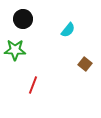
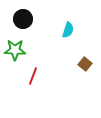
cyan semicircle: rotated 21 degrees counterclockwise
red line: moved 9 px up
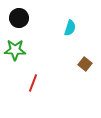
black circle: moved 4 px left, 1 px up
cyan semicircle: moved 2 px right, 2 px up
red line: moved 7 px down
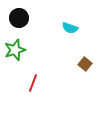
cyan semicircle: rotated 91 degrees clockwise
green star: rotated 20 degrees counterclockwise
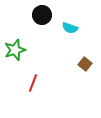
black circle: moved 23 px right, 3 px up
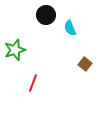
black circle: moved 4 px right
cyan semicircle: rotated 49 degrees clockwise
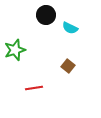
cyan semicircle: rotated 42 degrees counterclockwise
brown square: moved 17 px left, 2 px down
red line: moved 1 px right, 5 px down; rotated 60 degrees clockwise
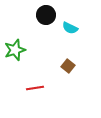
red line: moved 1 px right
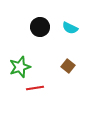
black circle: moved 6 px left, 12 px down
green star: moved 5 px right, 17 px down
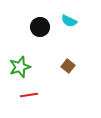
cyan semicircle: moved 1 px left, 7 px up
red line: moved 6 px left, 7 px down
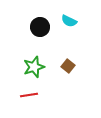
green star: moved 14 px right
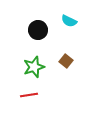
black circle: moved 2 px left, 3 px down
brown square: moved 2 px left, 5 px up
